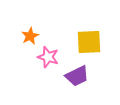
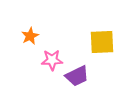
yellow square: moved 13 px right
pink star: moved 4 px right, 3 px down; rotated 20 degrees counterclockwise
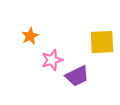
pink star: rotated 15 degrees counterclockwise
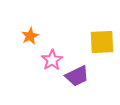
pink star: rotated 15 degrees counterclockwise
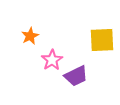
yellow square: moved 2 px up
purple trapezoid: moved 1 px left
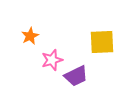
yellow square: moved 2 px down
pink star: rotated 15 degrees clockwise
